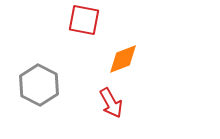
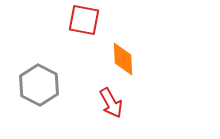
orange diamond: rotated 72 degrees counterclockwise
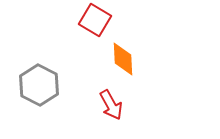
red square: moved 11 px right; rotated 20 degrees clockwise
red arrow: moved 2 px down
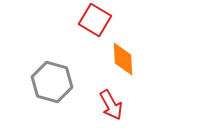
gray hexagon: moved 13 px right, 3 px up; rotated 12 degrees counterclockwise
